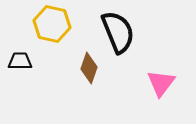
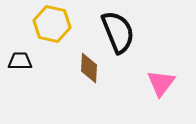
brown diamond: rotated 16 degrees counterclockwise
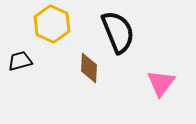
yellow hexagon: rotated 12 degrees clockwise
black trapezoid: rotated 15 degrees counterclockwise
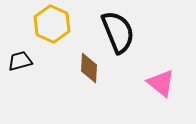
pink triangle: rotated 28 degrees counterclockwise
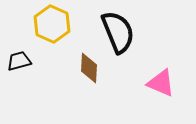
black trapezoid: moved 1 px left
pink triangle: rotated 16 degrees counterclockwise
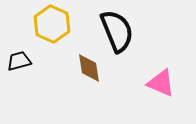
black semicircle: moved 1 px left, 1 px up
brown diamond: rotated 12 degrees counterclockwise
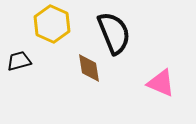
black semicircle: moved 3 px left, 2 px down
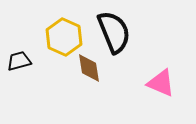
yellow hexagon: moved 12 px right, 13 px down
black semicircle: moved 1 px up
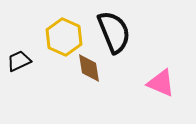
black trapezoid: rotated 10 degrees counterclockwise
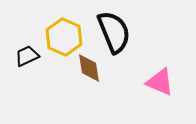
black trapezoid: moved 8 px right, 5 px up
pink triangle: moved 1 px left, 1 px up
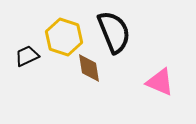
yellow hexagon: rotated 6 degrees counterclockwise
